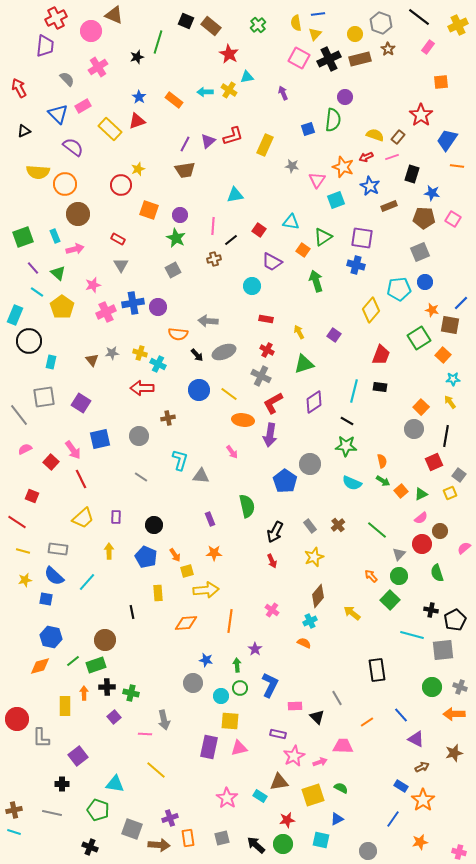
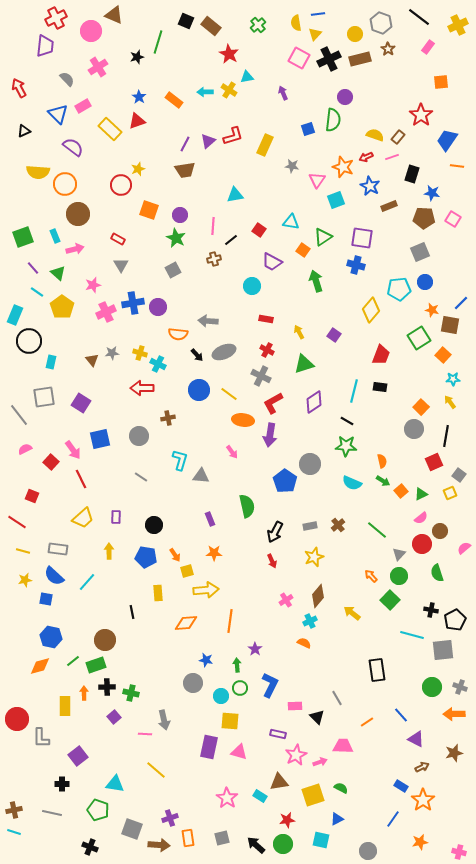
gray rectangle at (310, 526): rotated 64 degrees counterclockwise
blue pentagon at (146, 557): rotated 15 degrees counterclockwise
pink cross at (272, 610): moved 14 px right, 10 px up; rotated 24 degrees clockwise
pink triangle at (239, 748): moved 4 px down; rotated 30 degrees clockwise
pink star at (294, 756): moved 2 px right, 1 px up
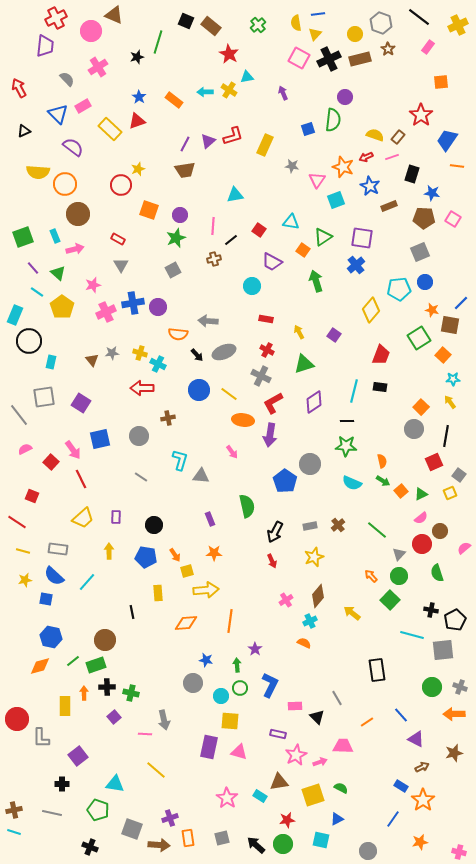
green star at (176, 238): rotated 24 degrees clockwise
blue cross at (356, 265): rotated 36 degrees clockwise
black line at (347, 421): rotated 32 degrees counterclockwise
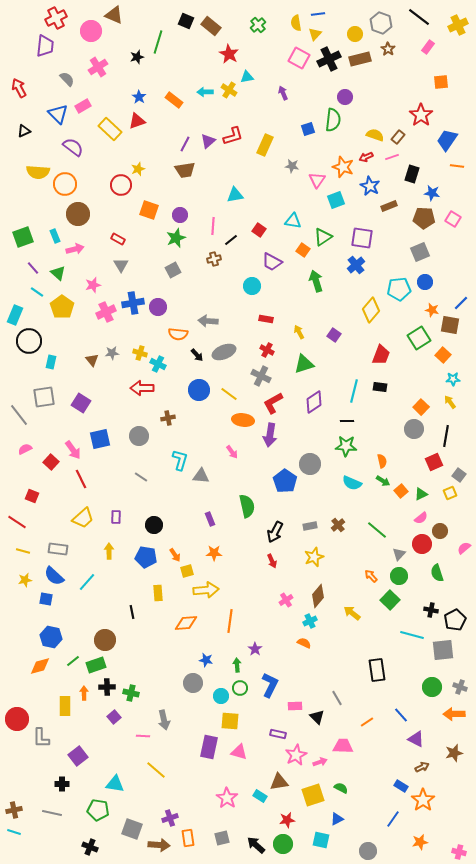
cyan triangle at (291, 222): moved 2 px right, 1 px up
pink line at (145, 734): moved 2 px left, 2 px down
green pentagon at (98, 810): rotated 10 degrees counterclockwise
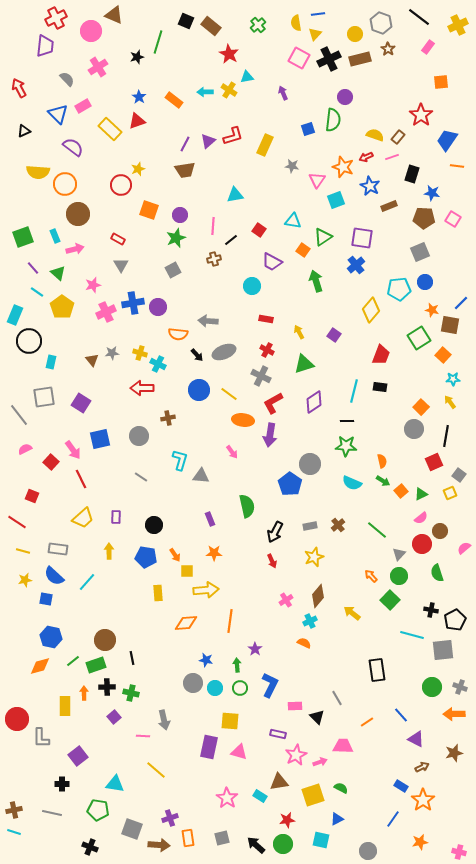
blue pentagon at (285, 481): moved 5 px right, 3 px down
yellow square at (187, 571): rotated 16 degrees clockwise
black line at (132, 612): moved 46 px down
cyan circle at (221, 696): moved 6 px left, 8 px up
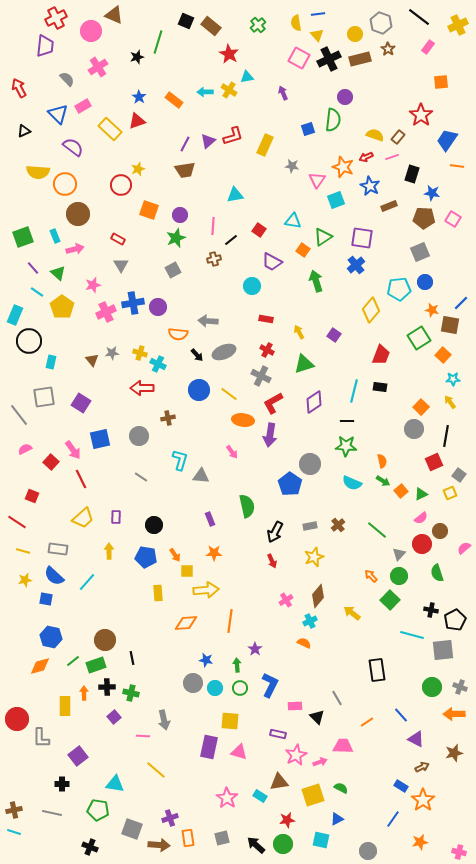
yellow triangle at (315, 34): moved 2 px right, 1 px down; rotated 24 degrees counterclockwise
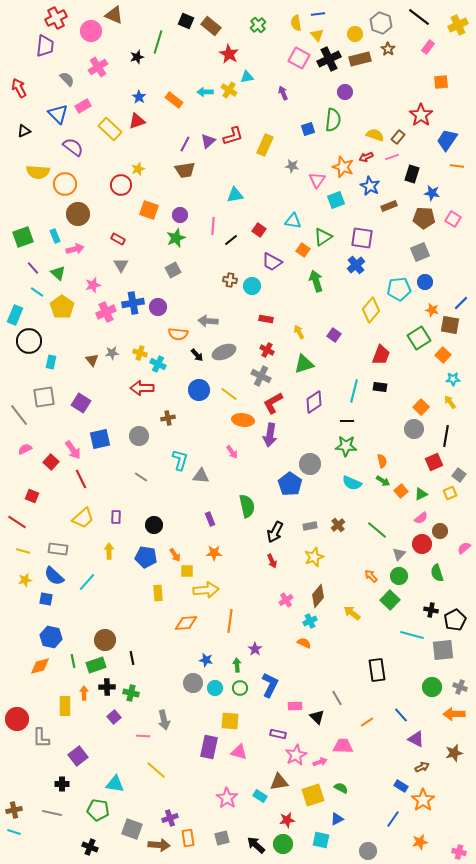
purple circle at (345, 97): moved 5 px up
brown cross at (214, 259): moved 16 px right, 21 px down; rotated 24 degrees clockwise
green line at (73, 661): rotated 64 degrees counterclockwise
